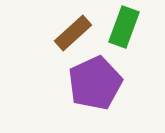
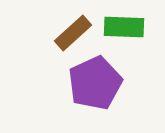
green rectangle: rotated 72 degrees clockwise
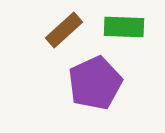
brown rectangle: moved 9 px left, 3 px up
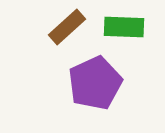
brown rectangle: moved 3 px right, 3 px up
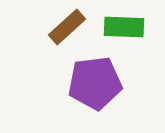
purple pentagon: rotated 18 degrees clockwise
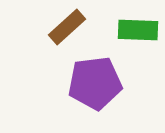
green rectangle: moved 14 px right, 3 px down
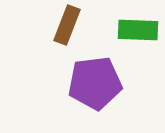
brown rectangle: moved 2 px up; rotated 27 degrees counterclockwise
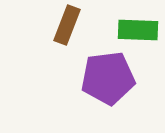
purple pentagon: moved 13 px right, 5 px up
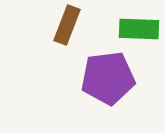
green rectangle: moved 1 px right, 1 px up
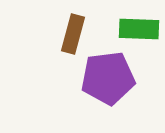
brown rectangle: moved 6 px right, 9 px down; rotated 6 degrees counterclockwise
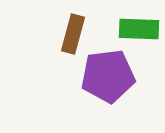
purple pentagon: moved 2 px up
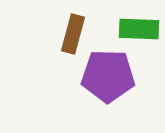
purple pentagon: rotated 8 degrees clockwise
